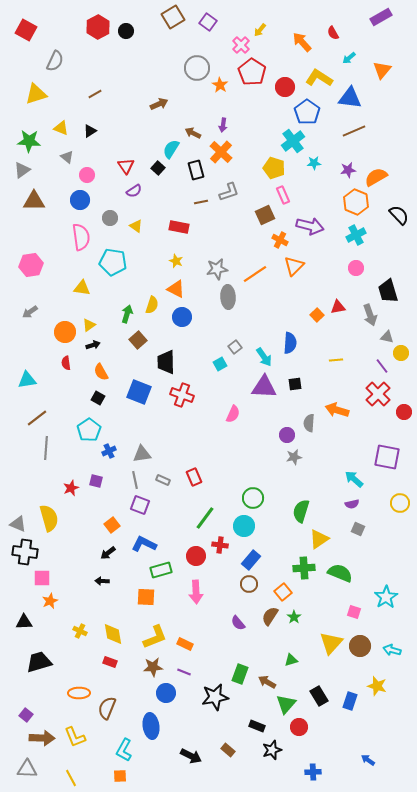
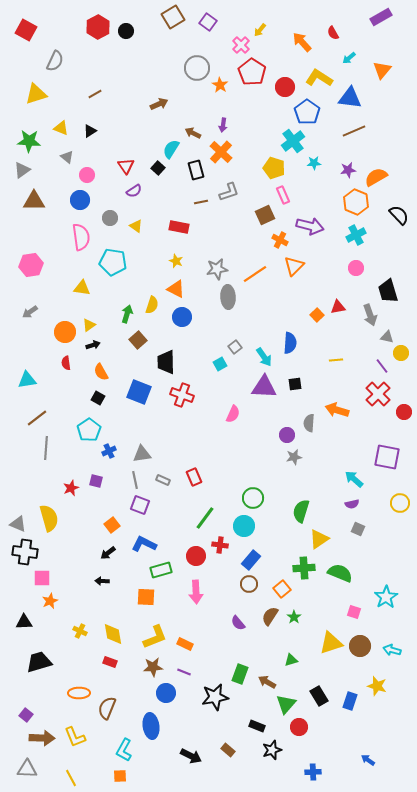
orange square at (283, 592): moved 1 px left, 3 px up
yellow triangle at (331, 643): rotated 30 degrees clockwise
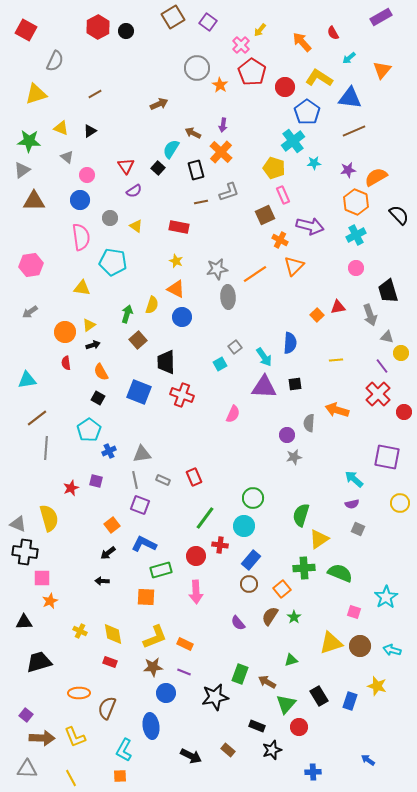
green semicircle at (301, 511): moved 4 px down
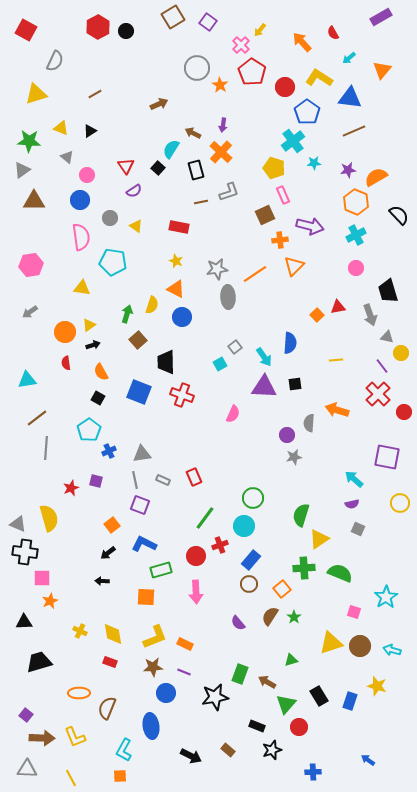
orange cross at (280, 240): rotated 35 degrees counterclockwise
red cross at (220, 545): rotated 28 degrees counterclockwise
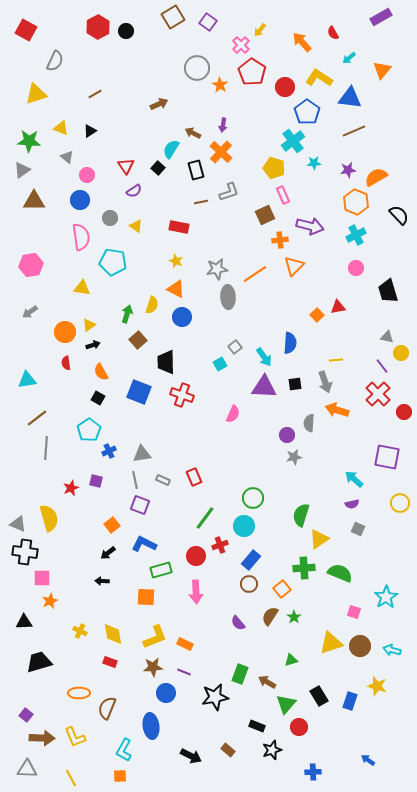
gray arrow at (370, 315): moved 45 px left, 67 px down
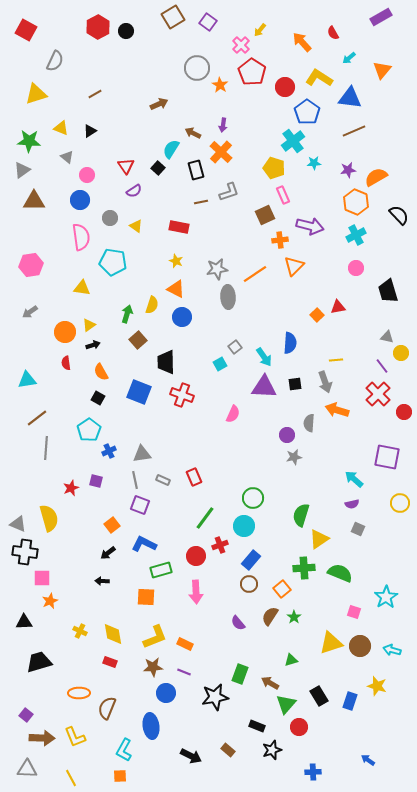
brown arrow at (267, 682): moved 3 px right, 1 px down
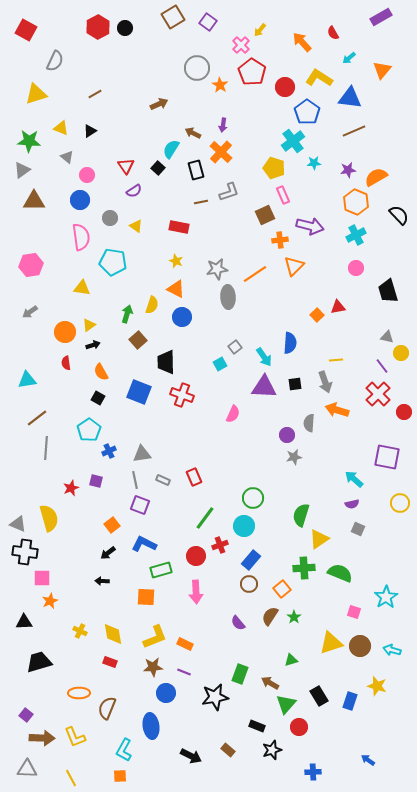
black circle at (126, 31): moved 1 px left, 3 px up
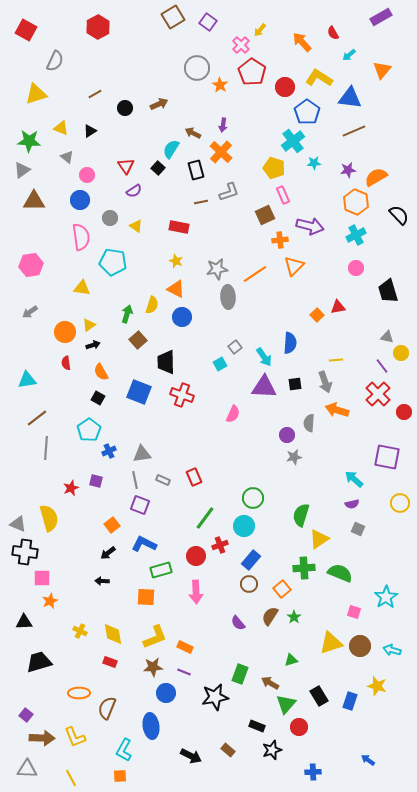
black circle at (125, 28): moved 80 px down
cyan arrow at (349, 58): moved 3 px up
orange rectangle at (185, 644): moved 3 px down
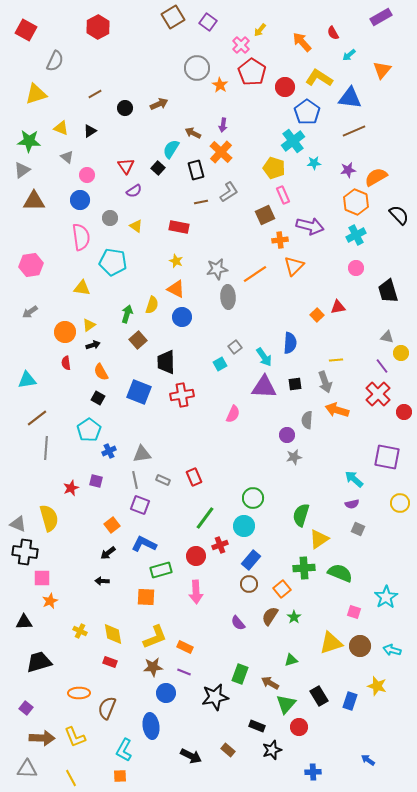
gray L-shape at (229, 192): rotated 15 degrees counterclockwise
red cross at (182, 395): rotated 30 degrees counterclockwise
gray semicircle at (309, 423): moved 2 px left, 3 px up
purple square at (26, 715): moved 7 px up
